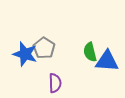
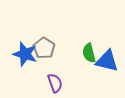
green semicircle: moved 1 px left, 1 px down
blue triangle: rotated 10 degrees clockwise
purple semicircle: rotated 18 degrees counterclockwise
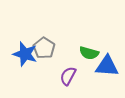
green semicircle: rotated 60 degrees counterclockwise
blue triangle: moved 5 px down; rotated 10 degrees counterclockwise
purple semicircle: moved 13 px right, 7 px up; rotated 132 degrees counterclockwise
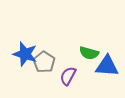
gray pentagon: moved 14 px down
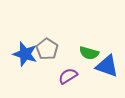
gray pentagon: moved 3 px right, 13 px up
blue triangle: rotated 15 degrees clockwise
purple semicircle: rotated 30 degrees clockwise
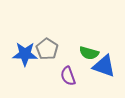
blue star: rotated 15 degrees counterclockwise
blue triangle: moved 3 px left
purple semicircle: rotated 78 degrees counterclockwise
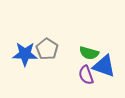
purple semicircle: moved 18 px right, 1 px up
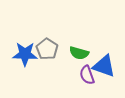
green semicircle: moved 10 px left
purple semicircle: moved 1 px right
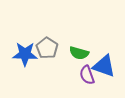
gray pentagon: moved 1 px up
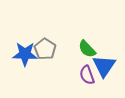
gray pentagon: moved 2 px left, 1 px down
green semicircle: moved 8 px right, 4 px up; rotated 30 degrees clockwise
blue triangle: rotated 45 degrees clockwise
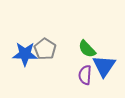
purple semicircle: moved 2 px left; rotated 24 degrees clockwise
